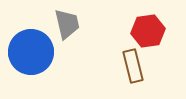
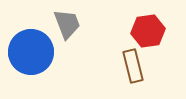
gray trapezoid: rotated 8 degrees counterclockwise
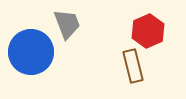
red hexagon: rotated 16 degrees counterclockwise
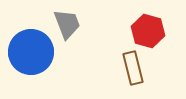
red hexagon: rotated 20 degrees counterclockwise
brown rectangle: moved 2 px down
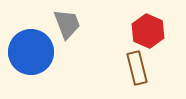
red hexagon: rotated 8 degrees clockwise
brown rectangle: moved 4 px right
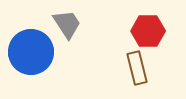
gray trapezoid: rotated 12 degrees counterclockwise
red hexagon: rotated 24 degrees counterclockwise
